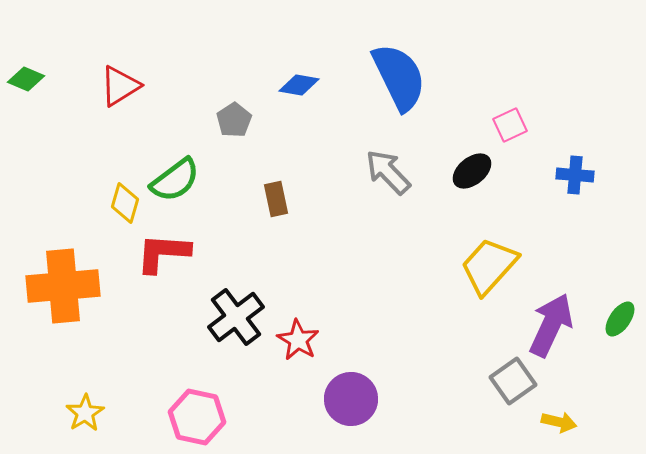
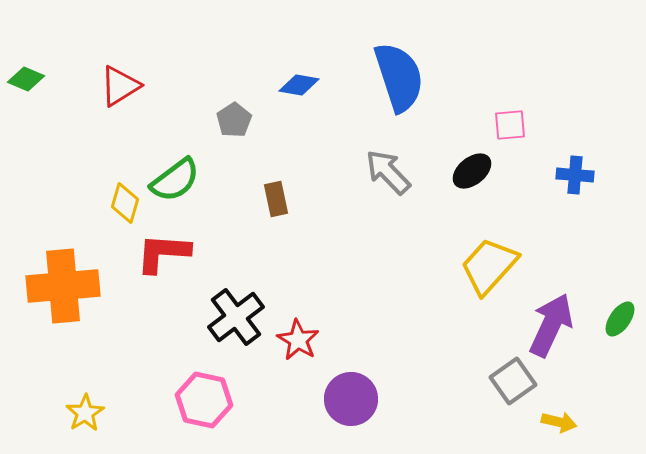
blue semicircle: rotated 8 degrees clockwise
pink square: rotated 20 degrees clockwise
pink hexagon: moved 7 px right, 17 px up
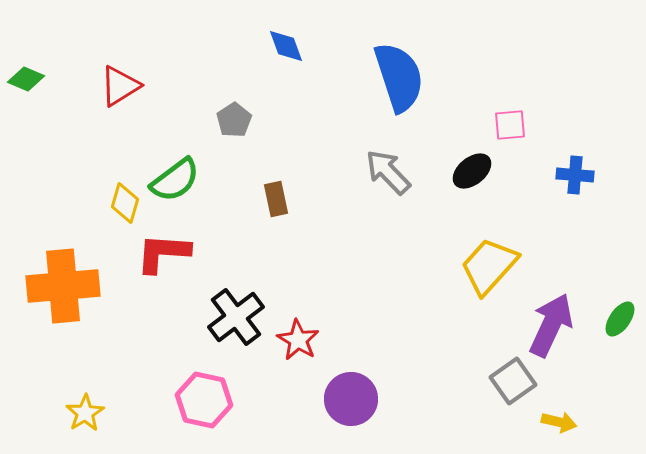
blue diamond: moved 13 px left, 39 px up; rotated 60 degrees clockwise
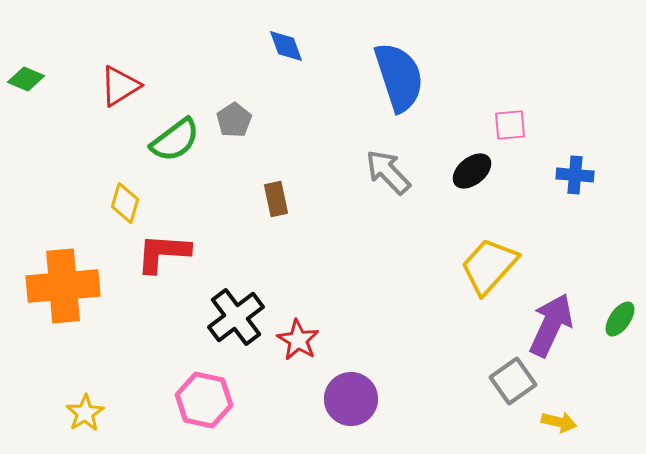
green semicircle: moved 40 px up
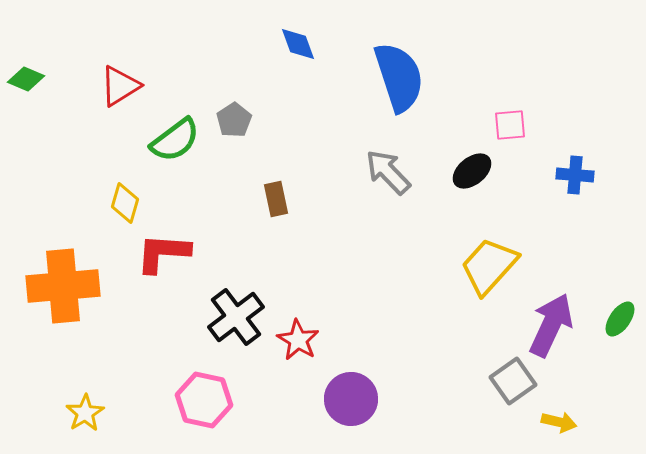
blue diamond: moved 12 px right, 2 px up
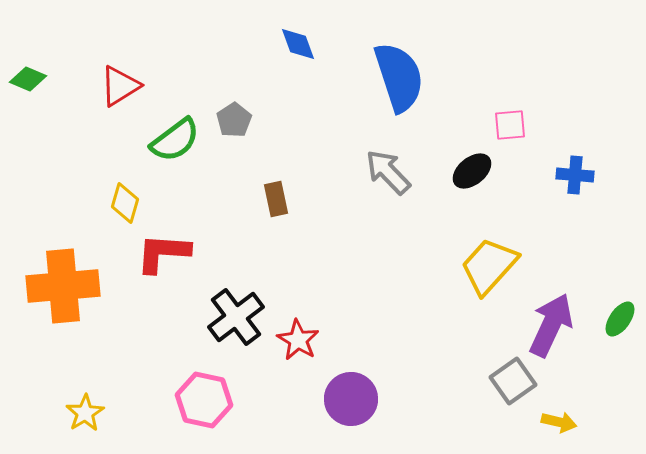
green diamond: moved 2 px right
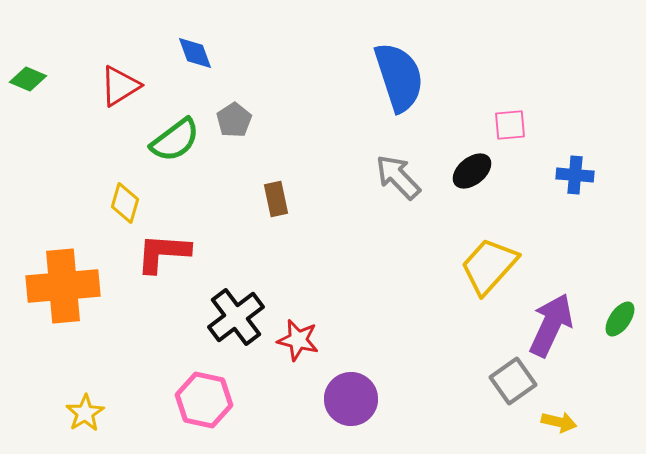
blue diamond: moved 103 px left, 9 px down
gray arrow: moved 10 px right, 5 px down
red star: rotated 18 degrees counterclockwise
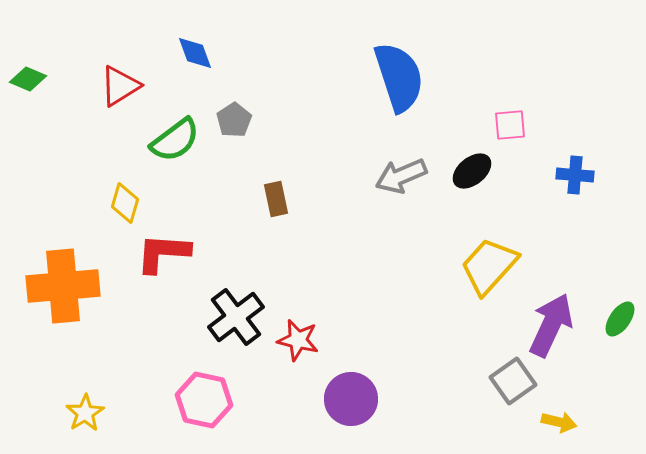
gray arrow: moved 3 px right, 1 px up; rotated 69 degrees counterclockwise
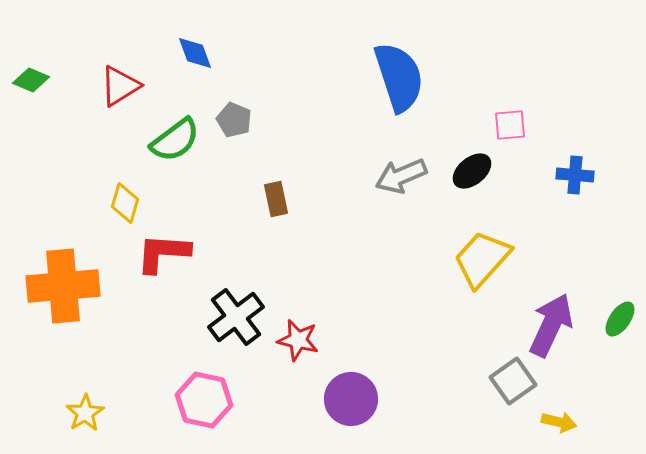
green diamond: moved 3 px right, 1 px down
gray pentagon: rotated 16 degrees counterclockwise
yellow trapezoid: moved 7 px left, 7 px up
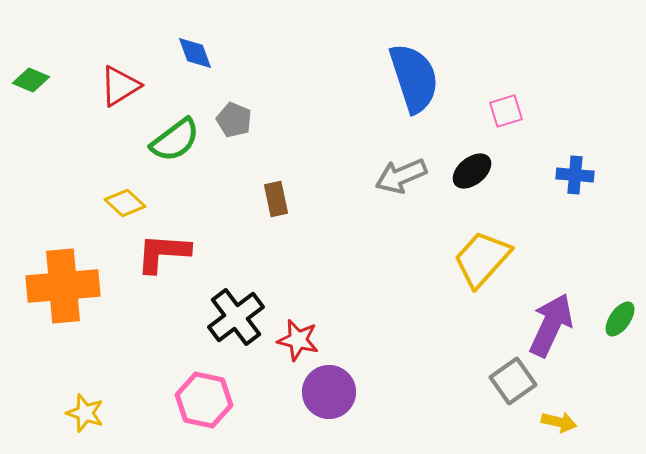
blue semicircle: moved 15 px right, 1 px down
pink square: moved 4 px left, 14 px up; rotated 12 degrees counterclockwise
yellow diamond: rotated 63 degrees counterclockwise
purple circle: moved 22 px left, 7 px up
yellow star: rotated 21 degrees counterclockwise
